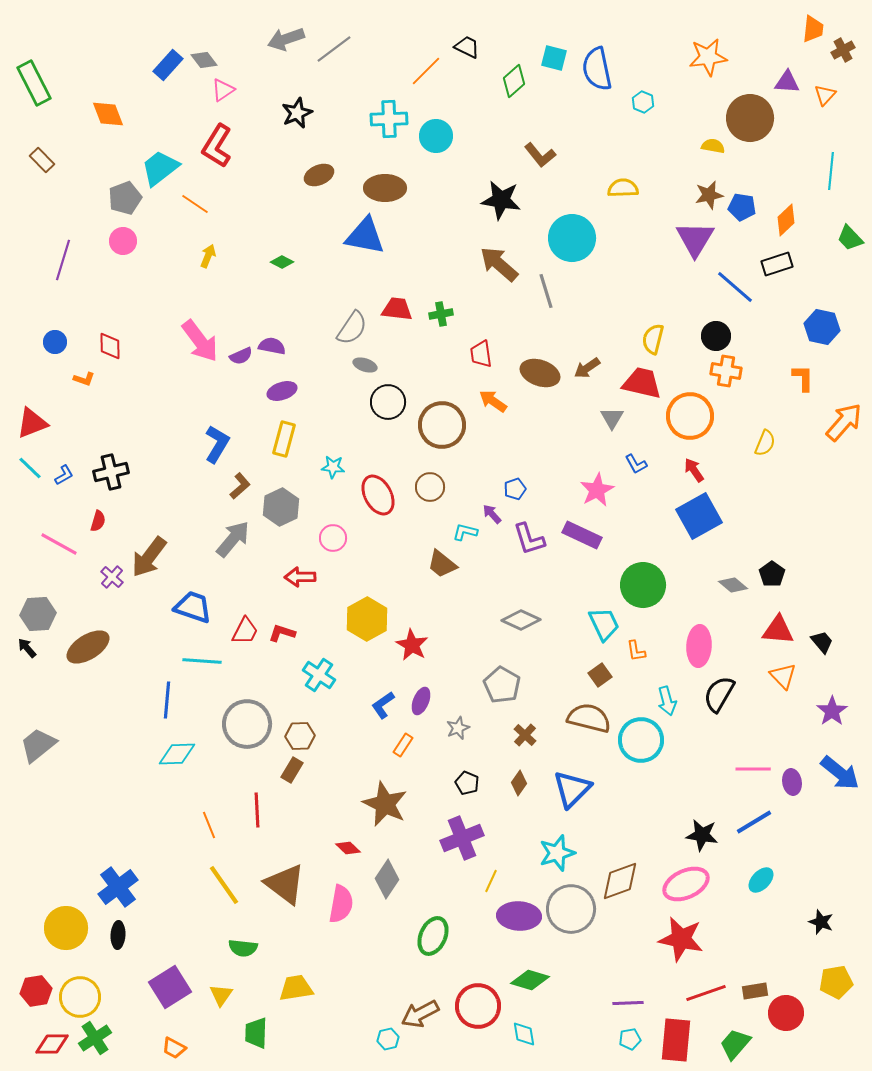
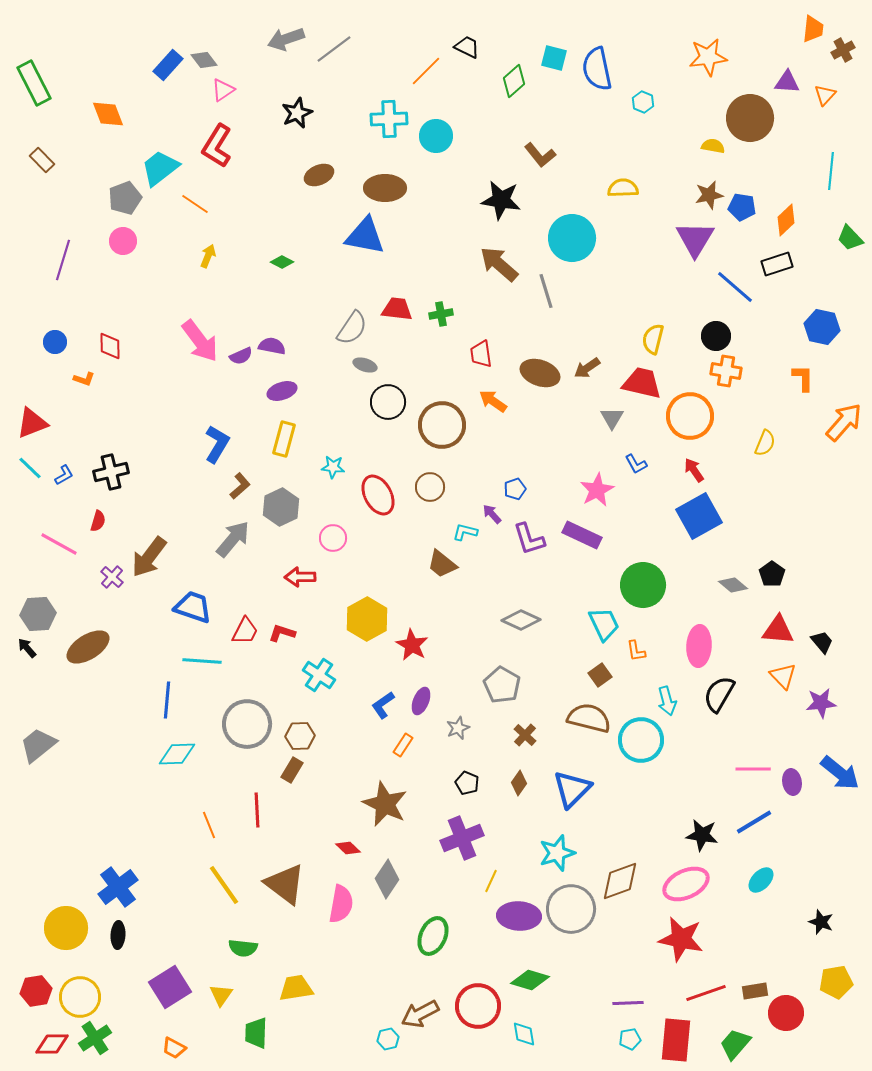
purple star at (832, 711): moved 11 px left, 8 px up; rotated 28 degrees clockwise
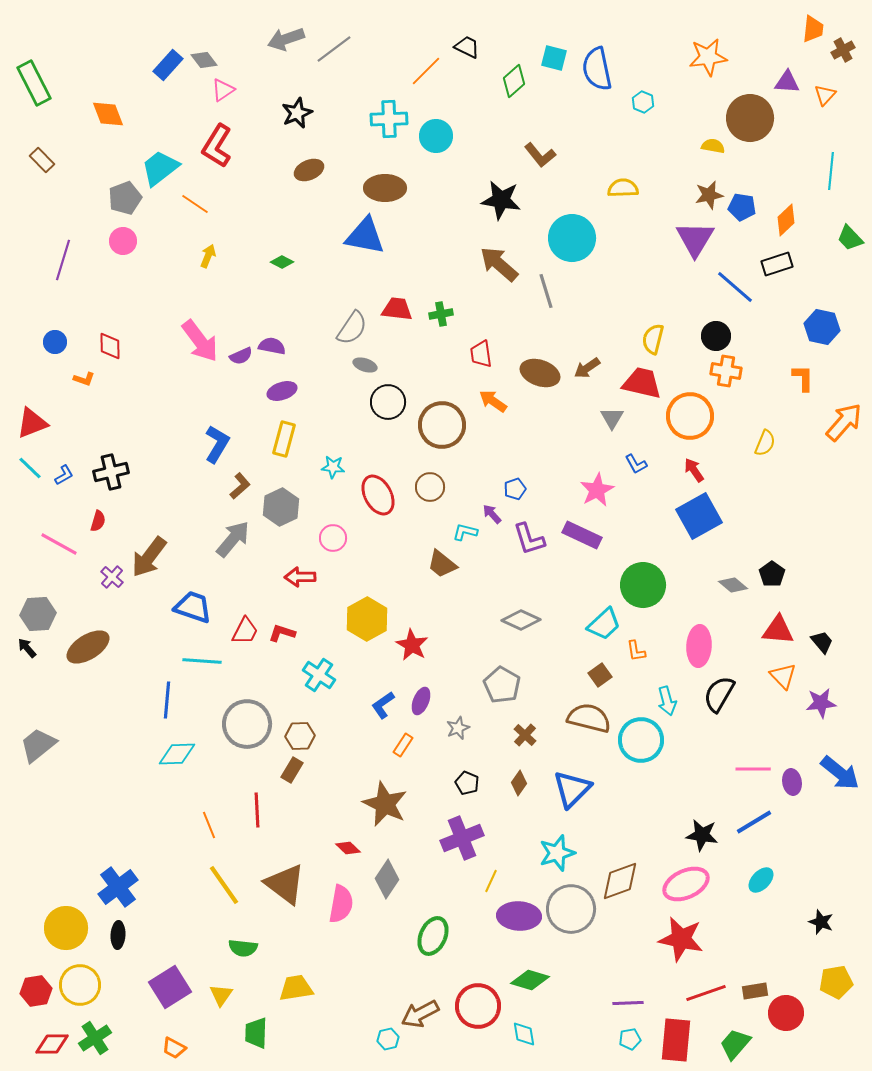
brown ellipse at (319, 175): moved 10 px left, 5 px up
cyan trapezoid at (604, 624): rotated 72 degrees clockwise
yellow circle at (80, 997): moved 12 px up
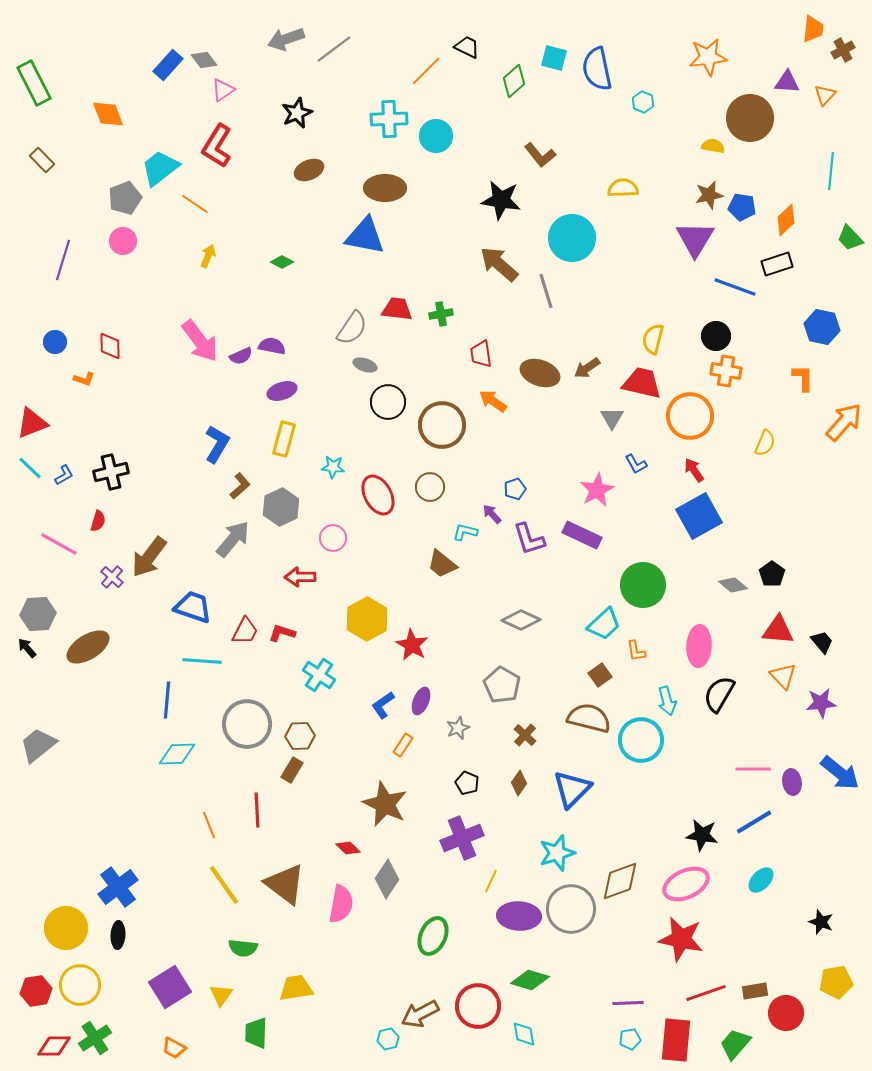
blue line at (735, 287): rotated 21 degrees counterclockwise
red diamond at (52, 1044): moved 2 px right, 2 px down
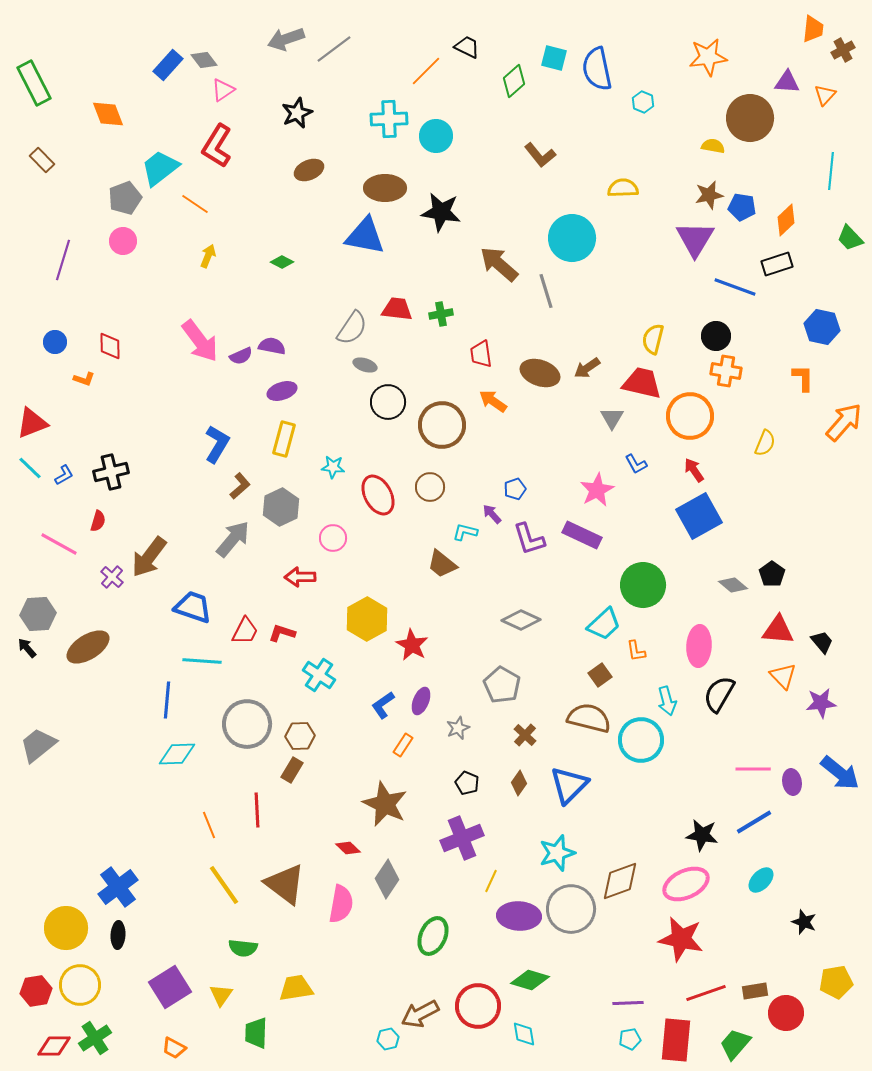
black star at (501, 200): moved 60 px left, 12 px down
blue triangle at (572, 789): moved 3 px left, 4 px up
black star at (821, 922): moved 17 px left
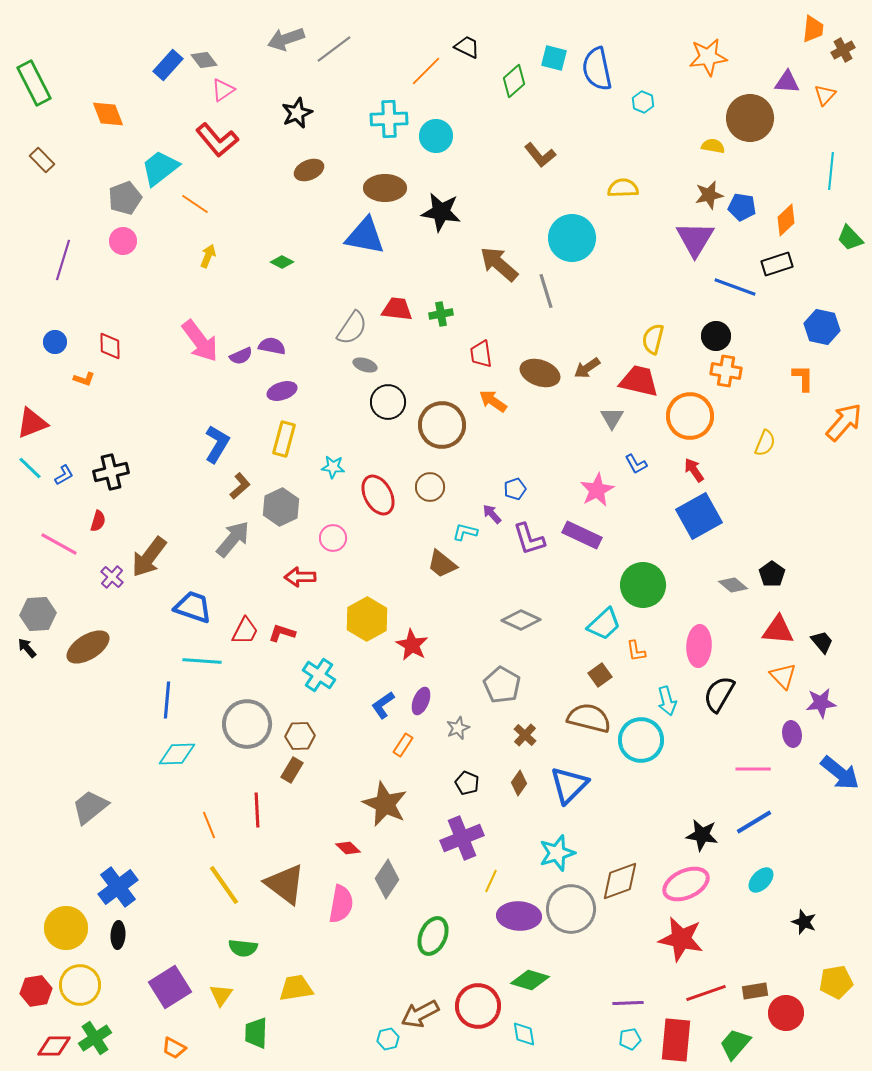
red L-shape at (217, 146): moved 6 px up; rotated 72 degrees counterclockwise
red trapezoid at (642, 383): moved 3 px left, 2 px up
gray trapezoid at (38, 745): moved 52 px right, 62 px down
purple ellipse at (792, 782): moved 48 px up
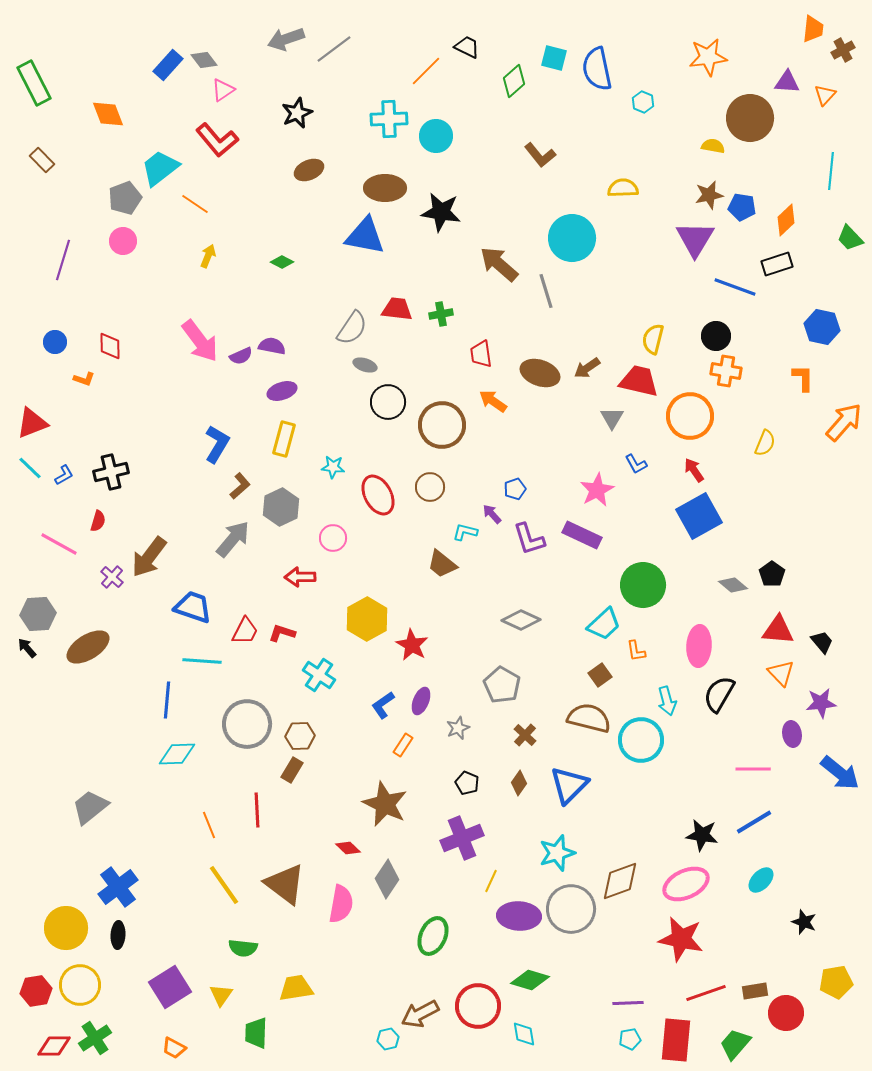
orange triangle at (783, 676): moved 2 px left, 3 px up
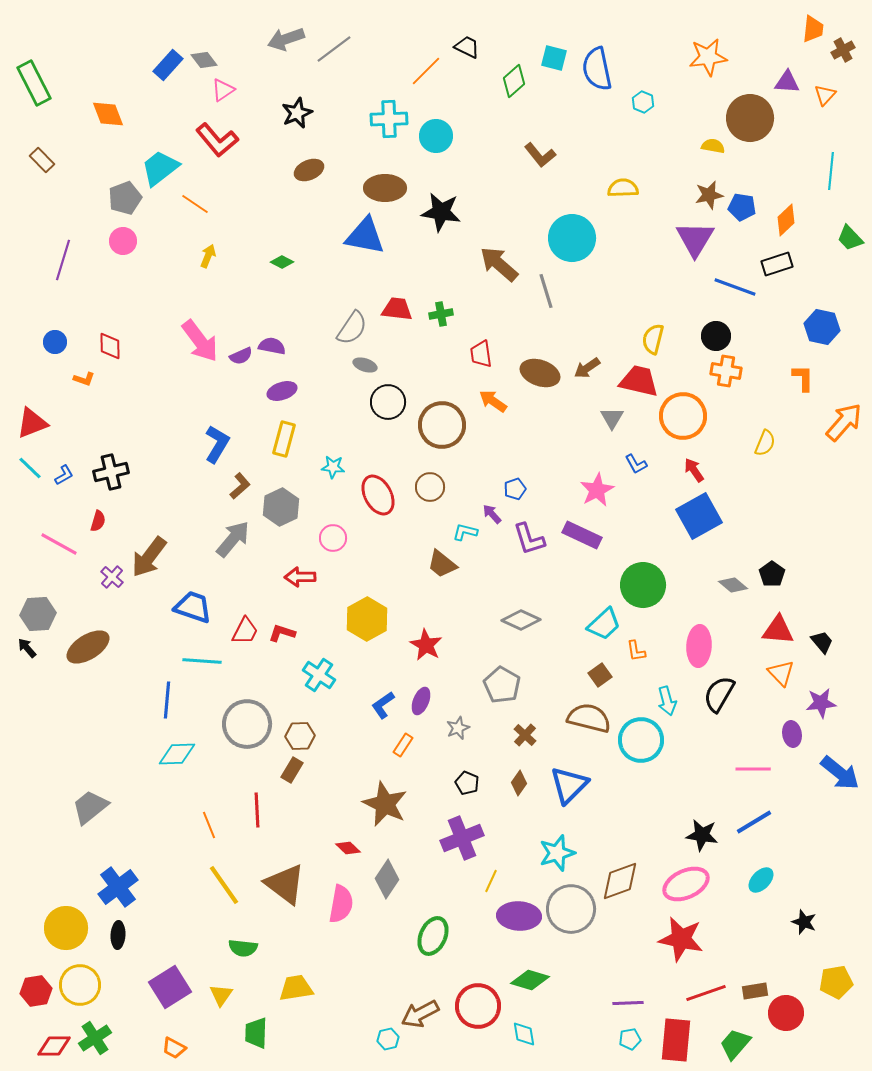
orange circle at (690, 416): moved 7 px left
red star at (412, 645): moved 14 px right
